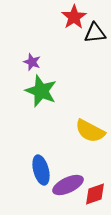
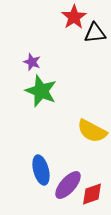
yellow semicircle: moved 2 px right
purple ellipse: rotated 24 degrees counterclockwise
red diamond: moved 3 px left
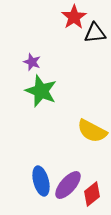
blue ellipse: moved 11 px down
red diamond: rotated 20 degrees counterclockwise
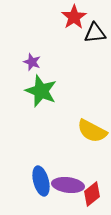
purple ellipse: rotated 56 degrees clockwise
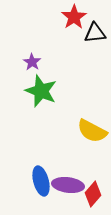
purple star: rotated 12 degrees clockwise
red diamond: moved 1 px right; rotated 10 degrees counterclockwise
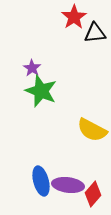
purple star: moved 6 px down
yellow semicircle: moved 1 px up
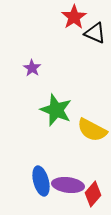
black triangle: rotated 30 degrees clockwise
green star: moved 15 px right, 19 px down
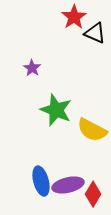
purple ellipse: rotated 20 degrees counterclockwise
red diamond: rotated 10 degrees counterclockwise
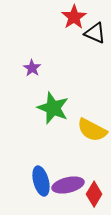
green star: moved 3 px left, 2 px up
red diamond: moved 1 px right
